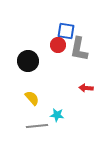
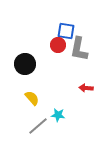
black circle: moved 3 px left, 3 px down
cyan star: moved 1 px right
gray line: moved 1 px right; rotated 35 degrees counterclockwise
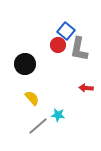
blue square: rotated 30 degrees clockwise
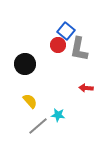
yellow semicircle: moved 2 px left, 3 px down
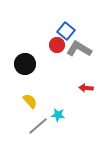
red circle: moved 1 px left
gray L-shape: rotated 110 degrees clockwise
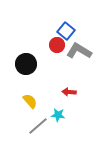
gray L-shape: moved 2 px down
black circle: moved 1 px right
red arrow: moved 17 px left, 4 px down
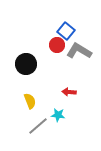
yellow semicircle: rotated 21 degrees clockwise
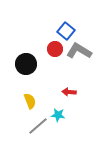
red circle: moved 2 px left, 4 px down
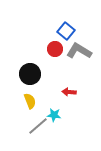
black circle: moved 4 px right, 10 px down
cyan star: moved 4 px left
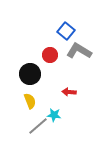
red circle: moved 5 px left, 6 px down
